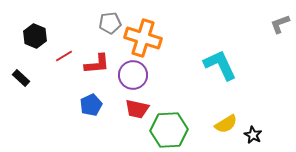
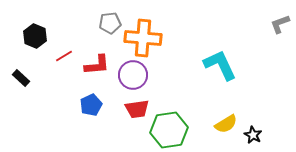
orange cross: rotated 12 degrees counterclockwise
red L-shape: moved 1 px down
red trapezoid: rotated 20 degrees counterclockwise
green hexagon: rotated 6 degrees counterclockwise
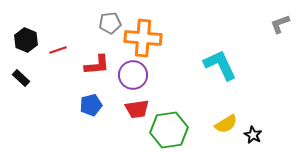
black hexagon: moved 9 px left, 4 px down
red line: moved 6 px left, 6 px up; rotated 12 degrees clockwise
blue pentagon: rotated 10 degrees clockwise
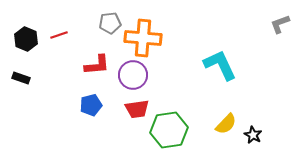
black hexagon: moved 1 px up
red line: moved 1 px right, 15 px up
black rectangle: rotated 24 degrees counterclockwise
yellow semicircle: rotated 15 degrees counterclockwise
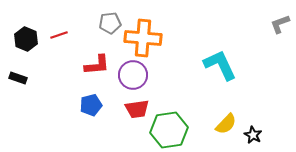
black rectangle: moved 3 px left
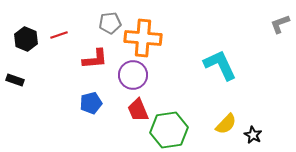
red L-shape: moved 2 px left, 6 px up
black rectangle: moved 3 px left, 2 px down
blue pentagon: moved 2 px up
red trapezoid: moved 1 px right, 1 px down; rotated 75 degrees clockwise
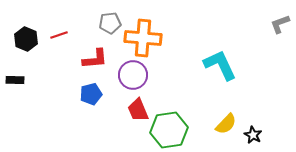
black rectangle: rotated 18 degrees counterclockwise
blue pentagon: moved 9 px up
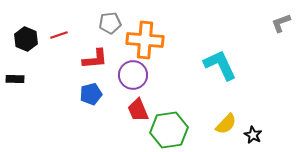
gray L-shape: moved 1 px right, 1 px up
orange cross: moved 2 px right, 2 px down
black rectangle: moved 1 px up
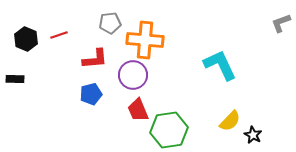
yellow semicircle: moved 4 px right, 3 px up
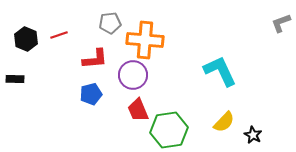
cyan L-shape: moved 6 px down
yellow semicircle: moved 6 px left, 1 px down
